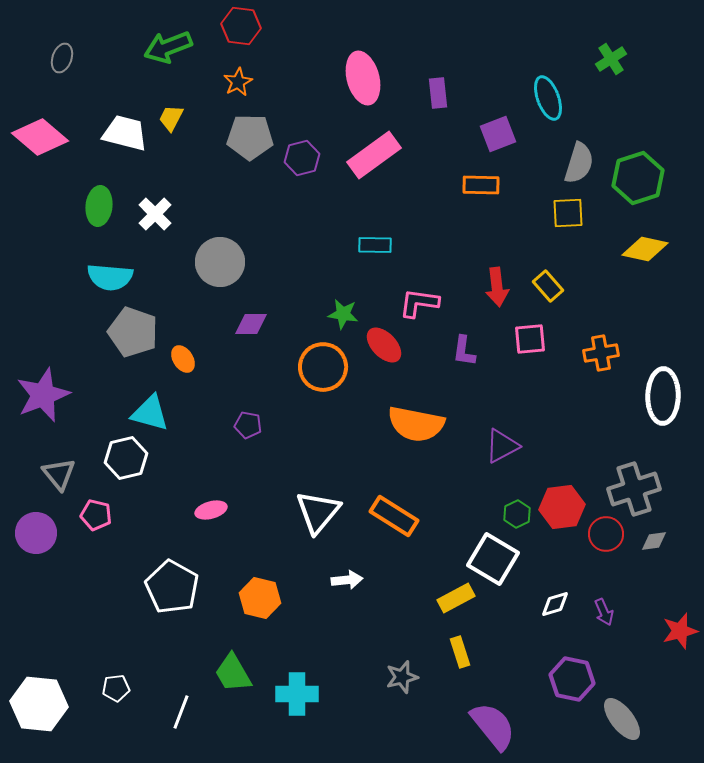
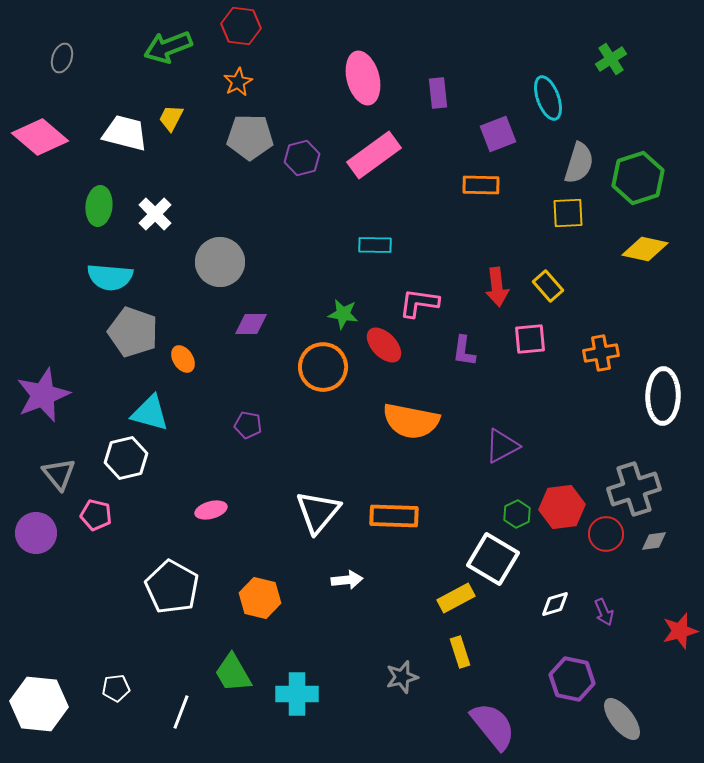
orange semicircle at (416, 424): moved 5 px left, 3 px up
orange rectangle at (394, 516): rotated 30 degrees counterclockwise
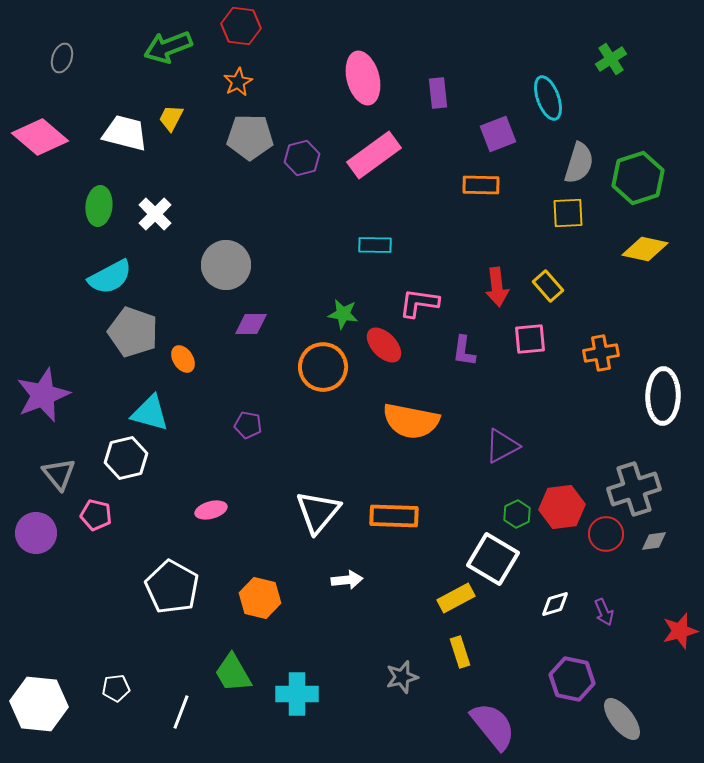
gray circle at (220, 262): moved 6 px right, 3 px down
cyan semicircle at (110, 277): rotated 33 degrees counterclockwise
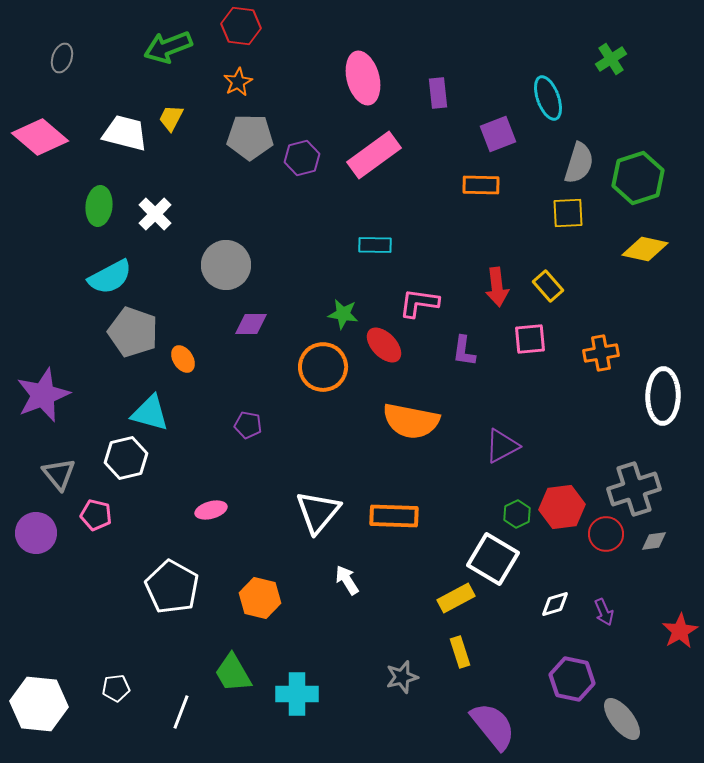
white arrow at (347, 580): rotated 116 degrees counterclockwise
red star at (680, 631): rotated 15 degrees counterclockwise
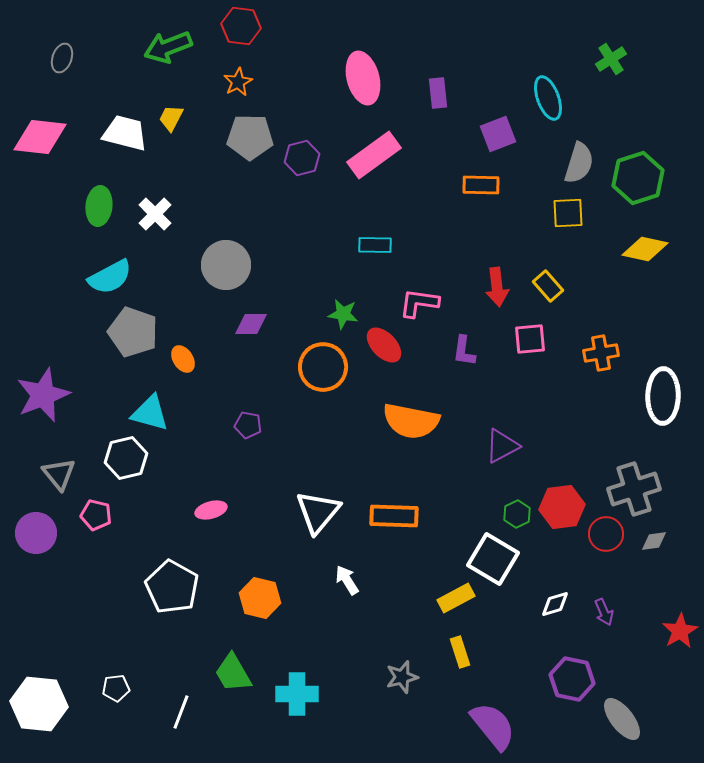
pink diamond at (40, 137): rotated 34 degrees counterclockwise
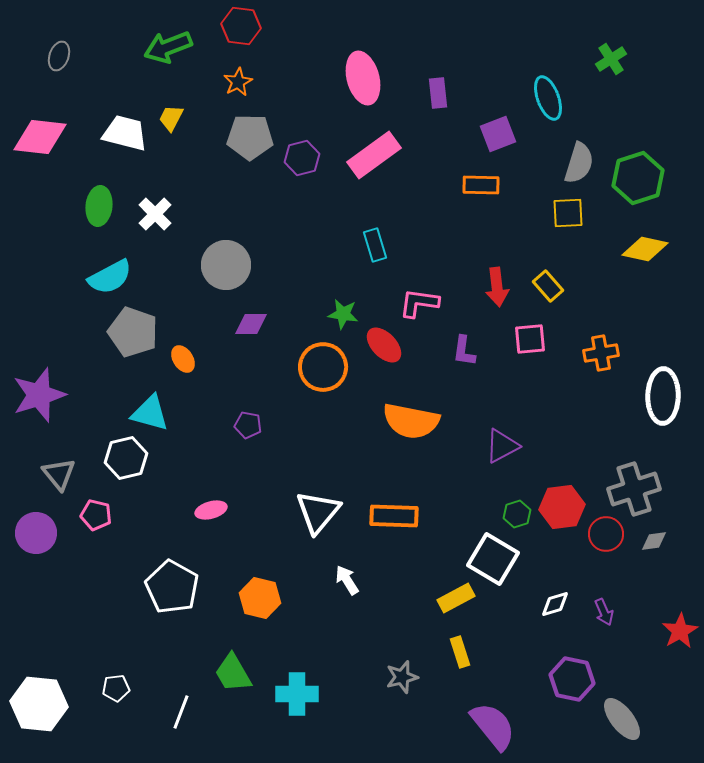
gray ellipse at (62, 58): moved 3 px left, 2 px up
cyan rectangle at (375, 245): rotated 72 degrees clockwise
purple star at (43, 395): moved 4 px left; rotated 4 degrees clockwise
green hexagon at (517, 514): rotated 8 degrees clockwise
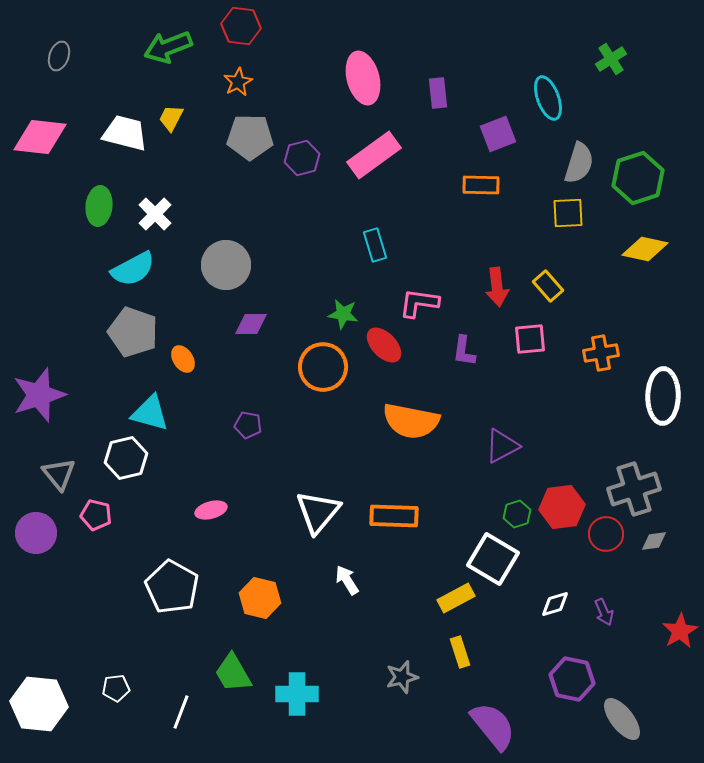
cyan semicircle at (110, 277): moved 23 px right, 8 px up
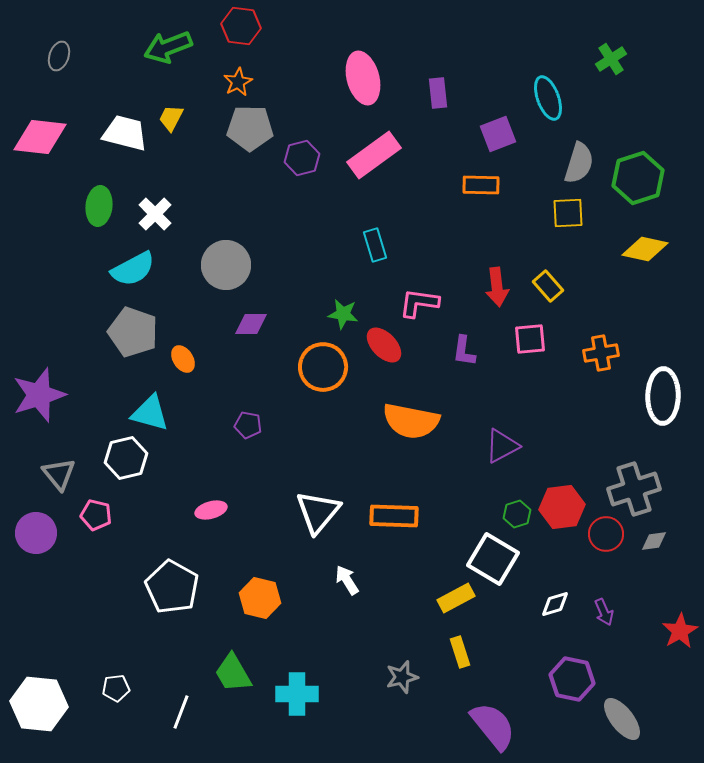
gray pentagon at (250, 137): moved 9 px up
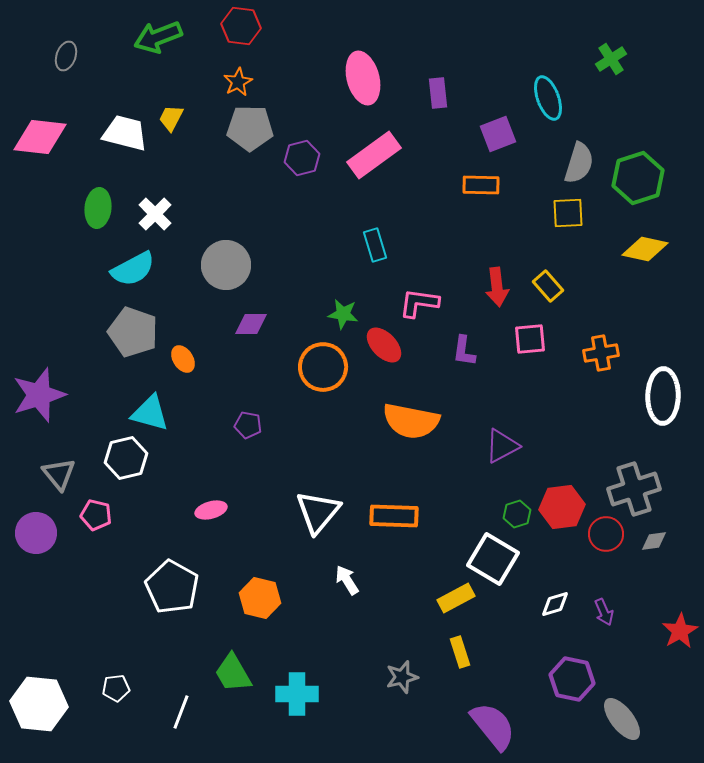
green arrow at (168, 47): moved 10 px left, 10 px up
gray ellipse at (59, 56): moved 7 px right
green ellipse at (99, 206): moved 1 px left, 2 px down
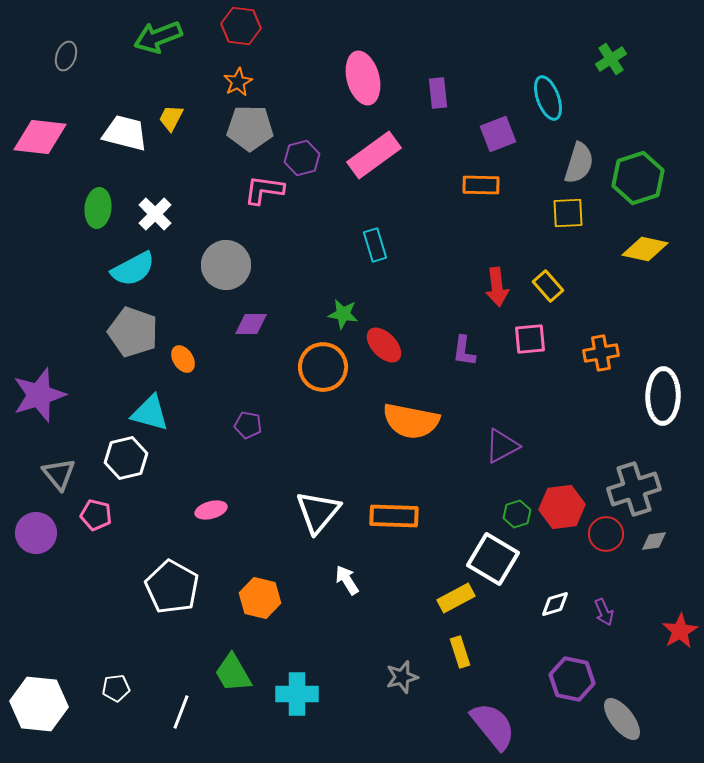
pink L-shape at (419, 303): moved 155 px left, 113 px up
